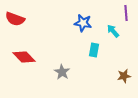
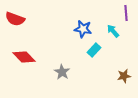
blue star: moved 6 px down
cyan rectangle: rotated 32 degrees clockwise
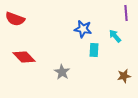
cyan arrow: moved 2 px right, 5 px down
cyan rectangle: rotated 40 degrees counterclockwise
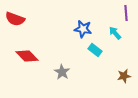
cyan arrow: moved 3 px up
cyan rectangle: moved 1 px right; rotated 56 degrees counterclockwise
red diamond: moved 3 px right, 1 px up
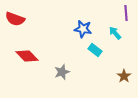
gray star: rotated 21 degrees clockwise
brown star: rotated 24 degrees counterclockwise
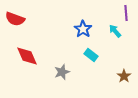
blue star: rotated 24 degrees clockwise
cyan arrow: moved 2 px up
cyan rectangle: moved 4 px left, 5 px down
red diamond: rotated 20 degrees clockwise
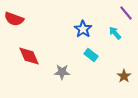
purple line: rotated 35 degrees counterclockwise
red semicircle: moved 1 px left
cyan arrow: moved 2 px down
red diamond: moved 2 px right
gray star: rotated 21 degrees clockwise
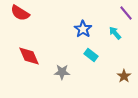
red semicircle: moved 6 px right, 6 px up; rotated 12 degrees clockwise
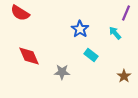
purple line: rotated 63 degrees clockwise
blue star: moved 3 px left
